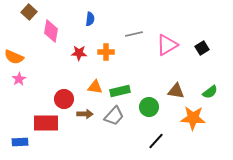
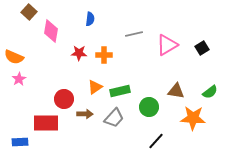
orange cross: moved 2 px left, 3 px down
orange triangle: rotated 42 degrees counterclockwise
gray trapezoid: moved 2 px down
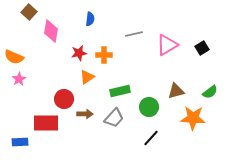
red star: rotated 14 degrees counterclockwise
orange triangle: moved 8 px left, 10 px up
brown triangle: rotated 24 degrees counterclockwise
black line: moved 5 px left, 3 px up
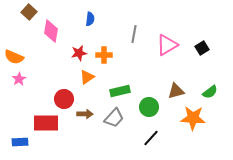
gray line: rotated 66 degrees counterclockwise
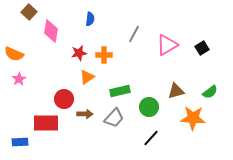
gray line: rotated 18 degrees clockwise
orange semicircle: moved 3 px up
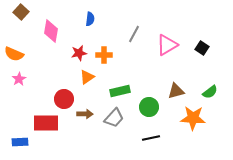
brown square: moved 8 px left
black square: rotated 24 degrees counterclockwise
black line: rotated 36 degrees clockwise
